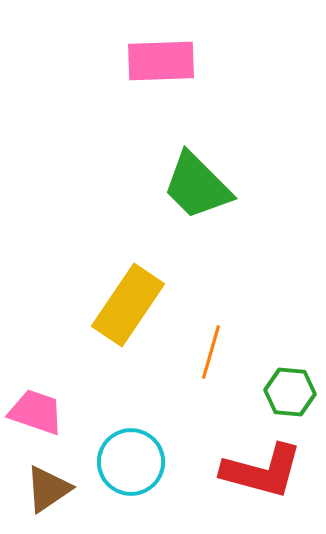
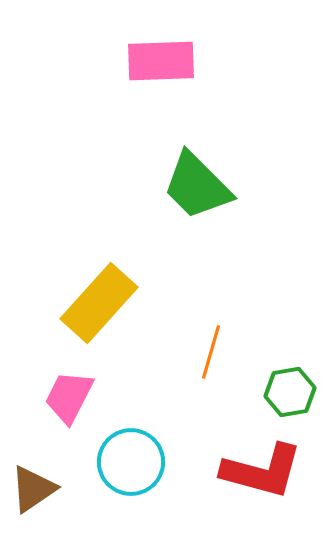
yellow rectangle: moved 29 px left, 2 px up; rotated 8 degrees clockwise
green hexagon: rotated 15 degrees counterclockwise
pink trapezoid: moved 33 px right, 15 px up; rotated 82 degrees counterclockwise
brown triangle: moved 15 px left
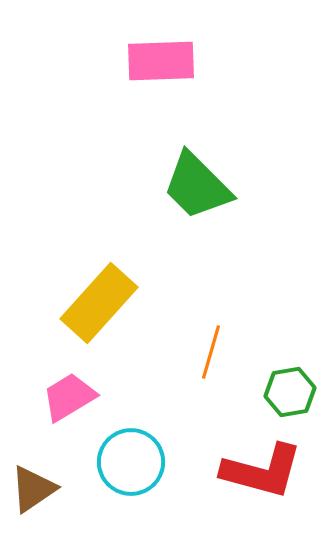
pink trapezoid: rotated 32 degrees clockwise
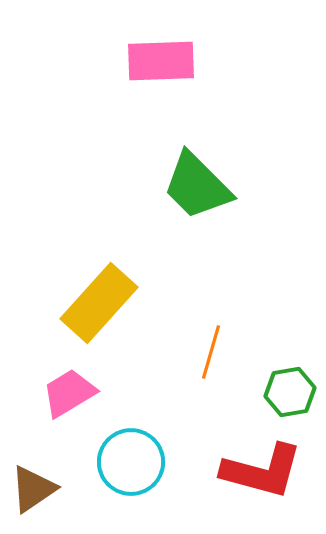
pink trapezoid: moved 4 px up
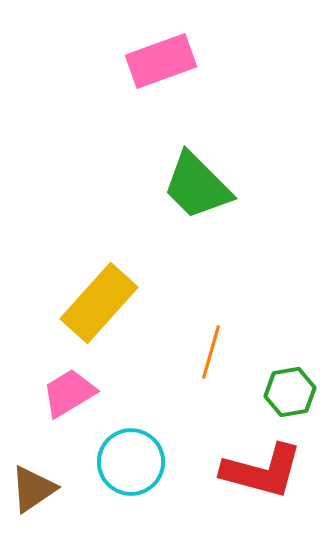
pink rectangle: rotated 18 degrees counterclockwise
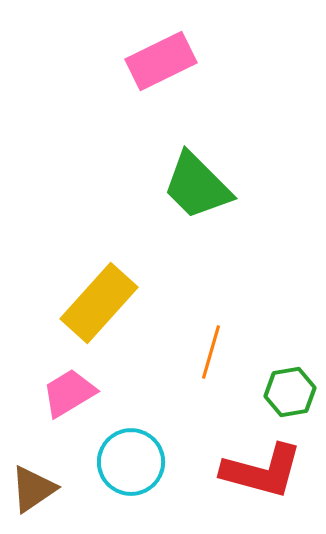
pink rectangle: rotated 6 degrees counterclockwise
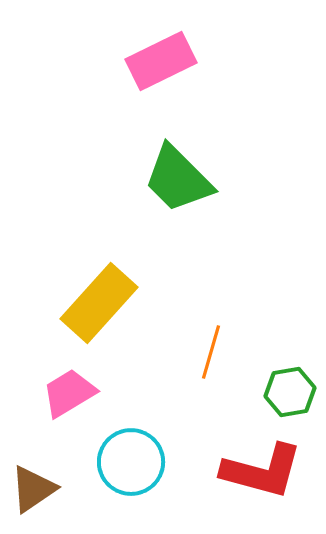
green trapezoid: moved 19 px left, 7 px up
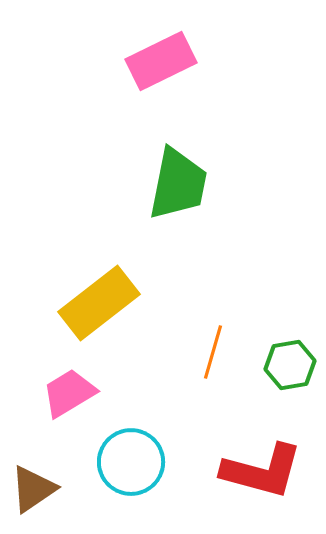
green trapezoid: moved 5 px down; rotated 124 degrees counterclockwise
yellow rectangle: rotated 10 degrees clockwise
orange line: moved 2 px right
green hexagon: moved 27 px up
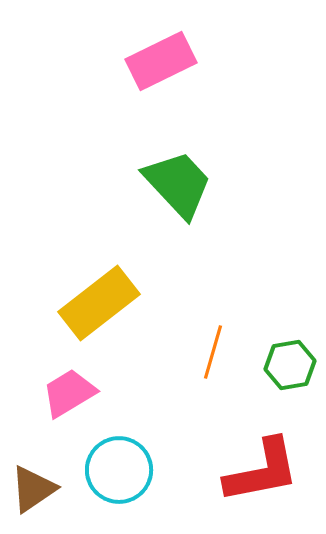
green trapezoid: rotated 54 degrees counterclockwise
cyan circle: moved 12 px left, 8 px down
red L-shape: rotated 26 degrees counterclockwise
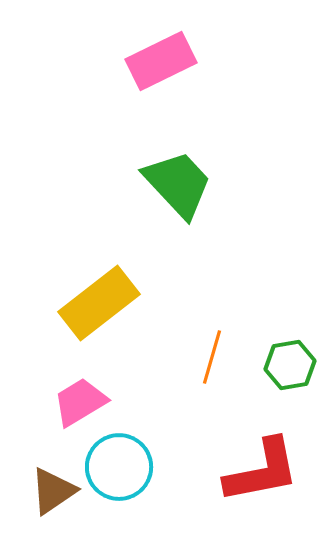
orange line: moved 1 px left, 5 px down
pink trapezoid: moved 11 px right, 9 px down
cyan circle: moved 3 px up
brown triangle: moved 20 px right, 2 px down
